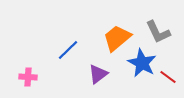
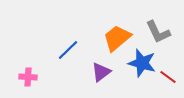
blue star: rotated 12 degrees counterclockwise
purple triangle: moved 3 px right, 2 px up
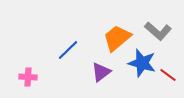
gray L-shape: moved 1 px up; rotated 24 degrees counterclockwise
red line: moved 2 px up
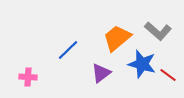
blue star: moved 1 px down
purple triangle: moved 1 px down
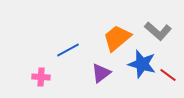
blue line: rotated 15 degrees clockwise
pink cross: moved 13 px right
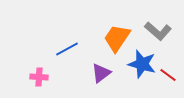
orange trapezoid: rotated 16 degrees counterclockwise
blue line: moved 1 px left, 1 px up
pink cross: moved 2 px left
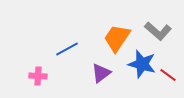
pink cross: moved 1 px left, 1 px up
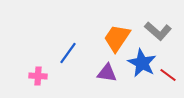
blue line: moved 1 px right, 4 px down; rotated 25 degrees counterclockwise
blue star: moved 1 px up; rotated 12 degrees clockwise
purple triangle: moved 6 px right; rotated 45 degrees clockwise
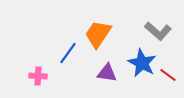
orange trapezoid: moved 19 px left, 4 px up
